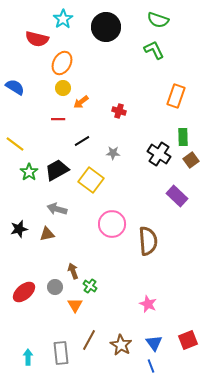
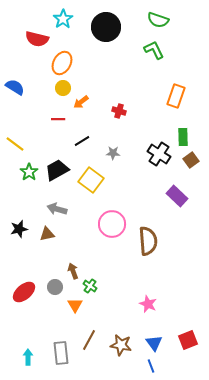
brown star: rotated 20 degrees counterclockwise
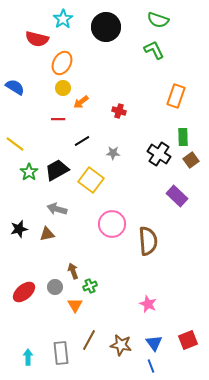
green cross: rotated 32 degrees clockwise
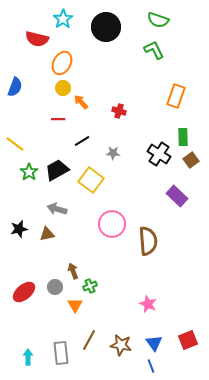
blue semicircle: rotated 78 degrees clockwise
orange arrow: rotated 84 degrees clockwise
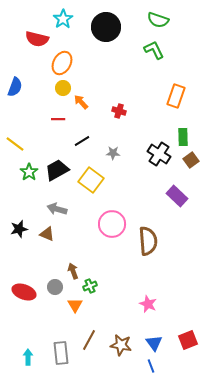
brown triangle: rotated 35 degrees clockwise
red ellipse: rotated 60 degrees clockwise
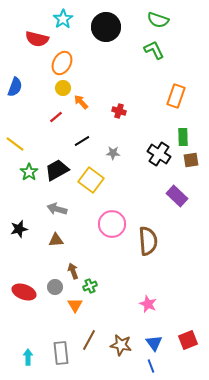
red line: moved 2 px left, 2 px up; rotated 40 degrees counterclockwise
brown square: rotated 28 degrees clockwise
brown triangle: moved 9 px right, 6 px down; rotated 28 degrees counterclockwise
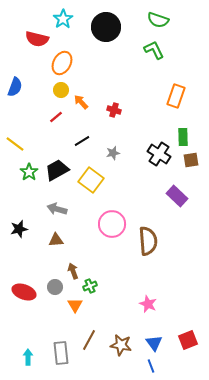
yellow circle: moved 2 px left, 2 px down
red cross: moved 5 px left, 1 px up
gray star: rotated 16 degrees counterclockwise
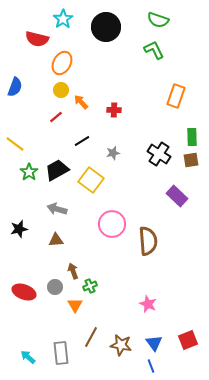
red cross: rotated 16 degrees counterclockwise
green rectangle: moved 9 px right
brown line: moved 2 px right, 3 px up
cyan arrow: rotated 49 degrees counterclockwise
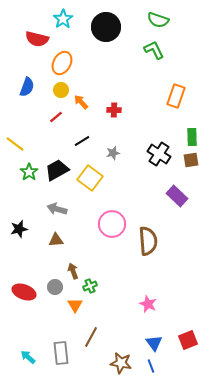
blue semicircle: moved 12 px right
yellow square: moved 1 px left, 2 px up
brown star: moved 18 px down
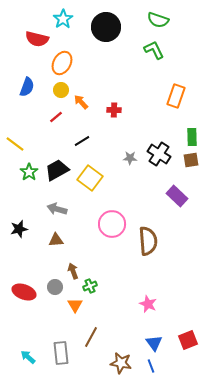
gray star: moved 17 px right, 5 px down; rotated 16 degrees clockwise
